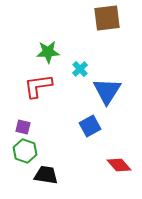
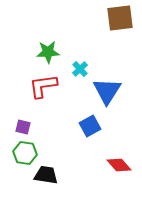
brown square: moved 13 px right
red L-shape: moved 5 px right
green hexagon: moved 2 px down; rotated 10 degrees counterclockwise
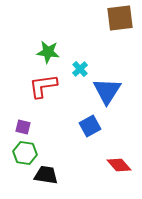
green star: rotated 10 degrees clockwise
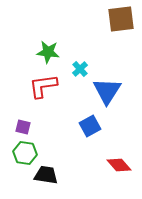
brown square: moved 1 px right, 1 px down
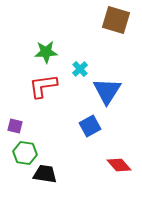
brown square: moved 5 px left, 1 px down; rotated 24 degrees clockwise
green star: moved 2 px left; rotated 10 degrees counterclockwise
purple square: moved 8 px left, 1 px up
black trapezoid: moved 1 px left, 1 px up
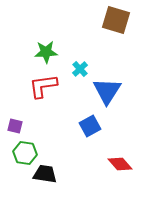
red diamond: moved 1 px right, 1 px up
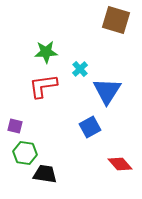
blue square: moved 1 px down
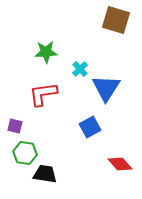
red L-shape: moved 8 px down
blue triangle: moved 1 px left, 3 px up
